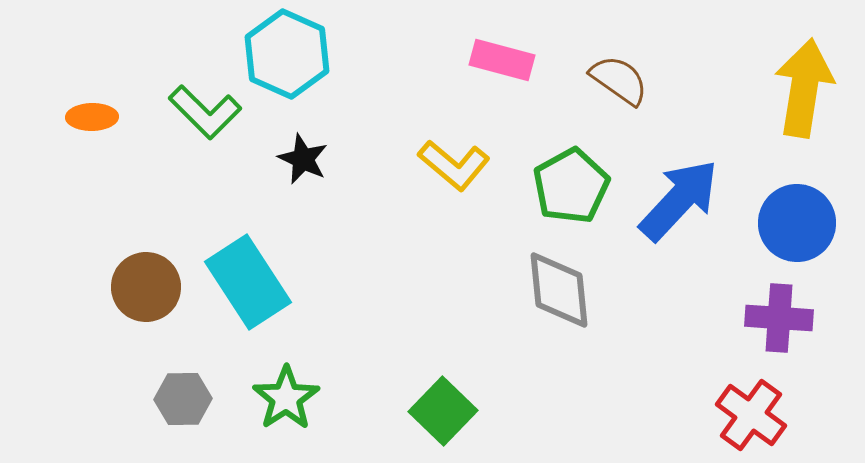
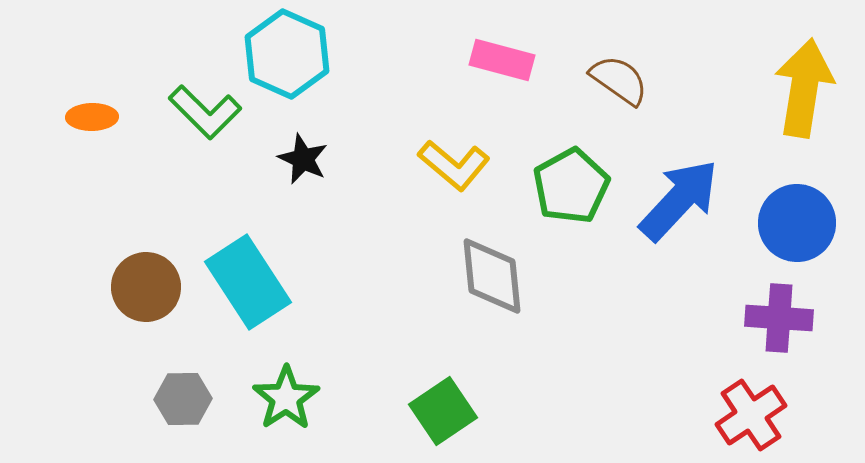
gray diamond: moved 67 px left, 14 px up
green square: rotated 12 degrees clockwise
red cross: rotated 20 degrees clockwise
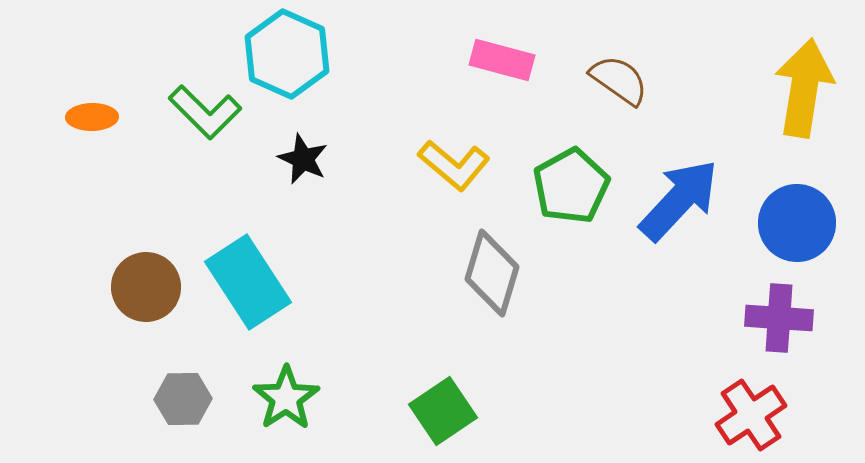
gray diamond: moved 3 px up; rotated 22 degrees clockwise
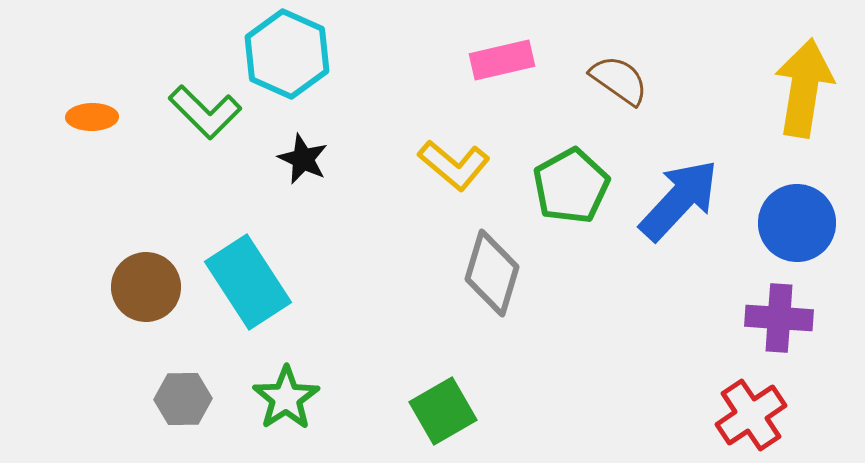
pink rectangle: rotated 28 degrees counterclockwise
green square: rotated 4 degrees clockwise
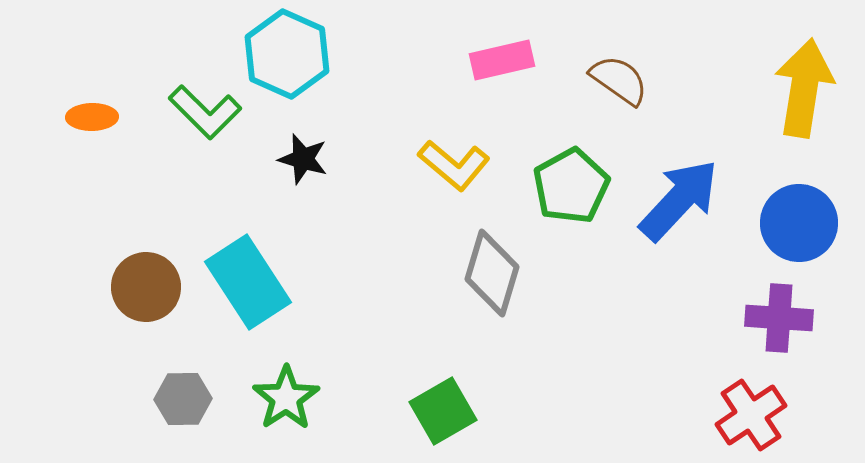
black star: rotated 9 degrees counterclockwise
blue circle: moved 2 px right
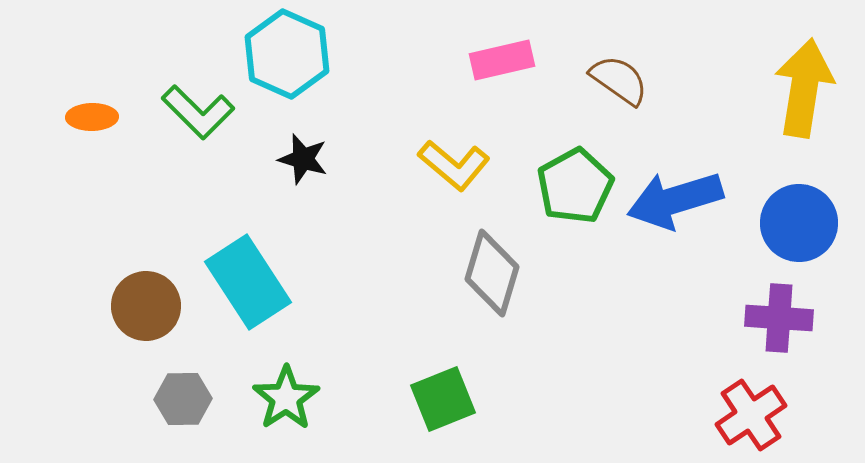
green L-shape: moved 7 px left
green pentagon: moved 4 px right
blue arrow: moved 4 px left; rotated 150 degrees counterclockwise
brown circle: moved 19 px down
green square: moved 12 px up; rotated 8 degrees clockwise
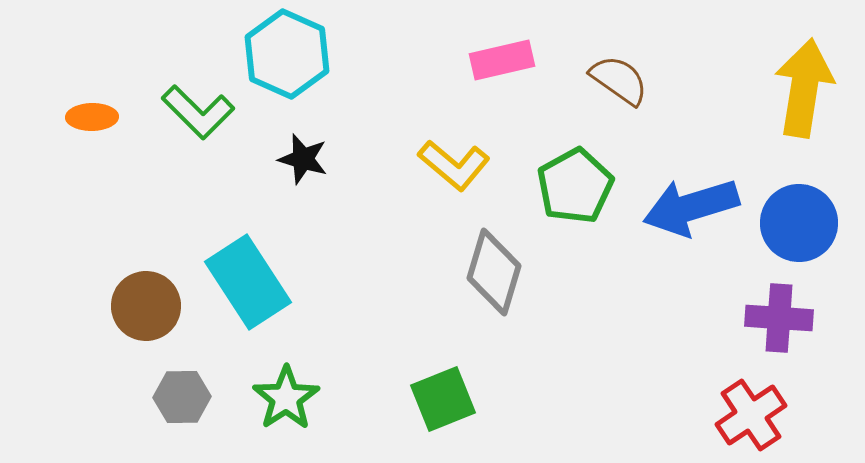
blue arrow: moved 16 px right, 7 px down
gray diamond: moved 2 px right, 1 px up
gray hexagon: moved 1 px left, 2 px up
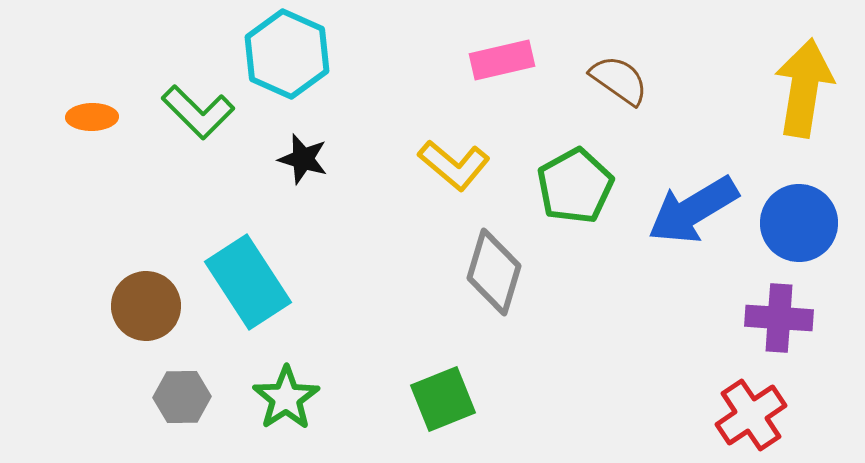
blue arrow: moved 2 px right, 3 px down; rotated 14 degrees counterclockwise
